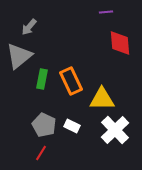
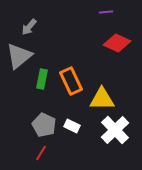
red diamond: moved 3 px left; rotated 60 degrees counterclockwise
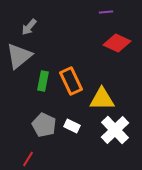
green rectangle: moved 1 px right, 2 px down
red line: moved 13 px left, 6 px down
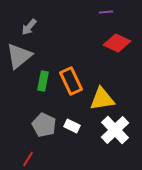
yellow triangle: rotated 8 degrees counterclockwise
